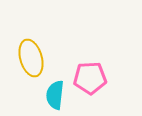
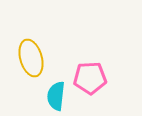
cyan semicircle: moved 1 px right, 1 px down
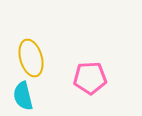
cyan semicircle: moved 33 px left; rotated 20 degrees counterclockwise
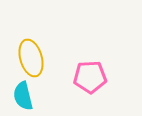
pink pentagon: moved 1 px up
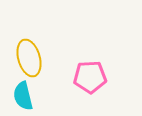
yellow ellipse: moved 2 px left
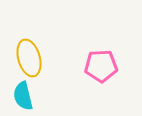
pink pentagon: moved 11 px right, 11 px up
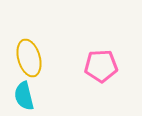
cyan semicircle: moved 1 px right
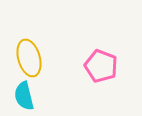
pink pentagon: rotated 24 degrees clockwise
